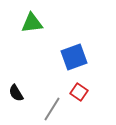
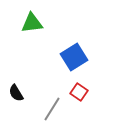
blue square: rotated 12 degrees counterclockwise
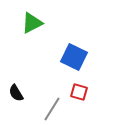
green triangle: rotated 20 degrees counterclockwise
blue square: rotated 32 degrees counterclockwise
red square: rotated 18 degrees counterclockwise
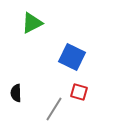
blue square: moved 2 px left
black semicircle: rotated 30 degrees clockwise
gray line: moved 2 px right
